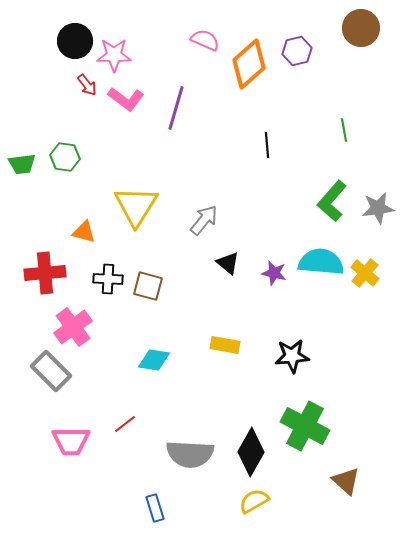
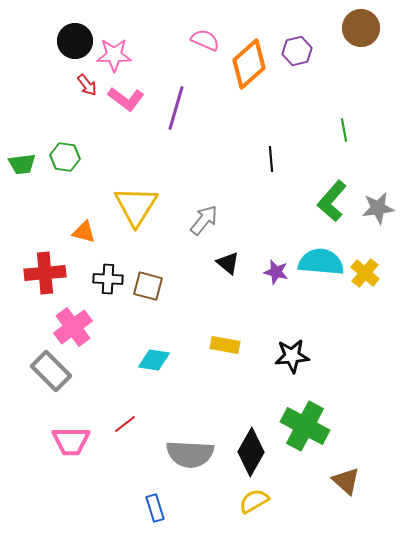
black line: moved 4 px right, 14 px down
purple star: moved 2 px right, 1 px up
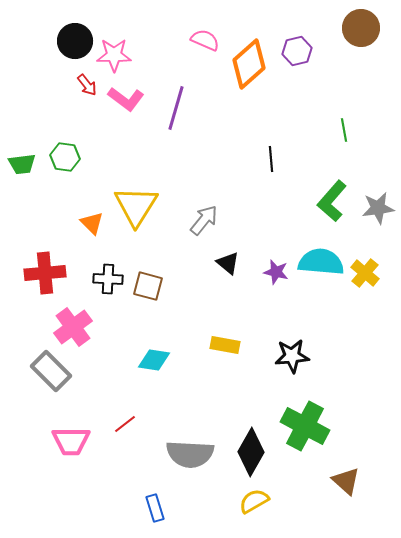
orange triangle: moved 8 px right, 9 px up; rotated 30 degrees clockwise
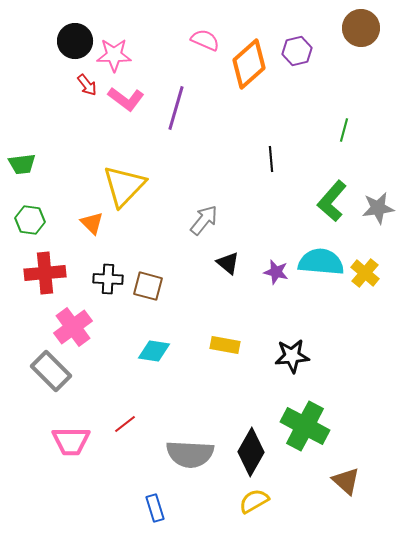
green line: rotated 25 degrees clockwise
green hexagon: moved 35 px left, 63 px down
yellow triangle: moved 12 px left, 20 px up; rotated 12 degrees clockwise
cyan diamond: moved 9 px up
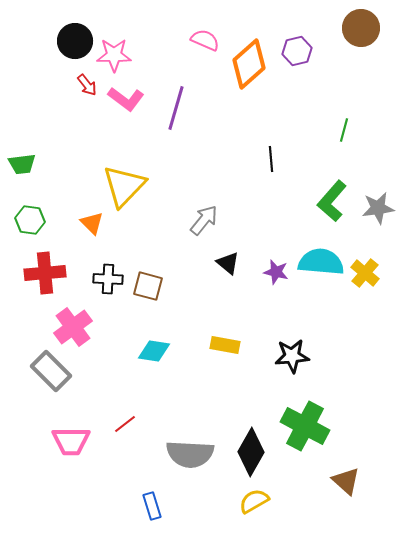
blue rectangle: moved 3 px left, 2 px up
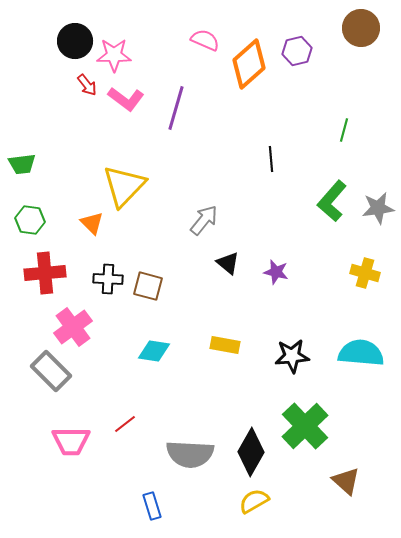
cyan semicircle: moved 40 px right, 91 px down
yellow cross: rotated 24 degrees counterclockwise
green cross: rotated 18 degrees clockwise
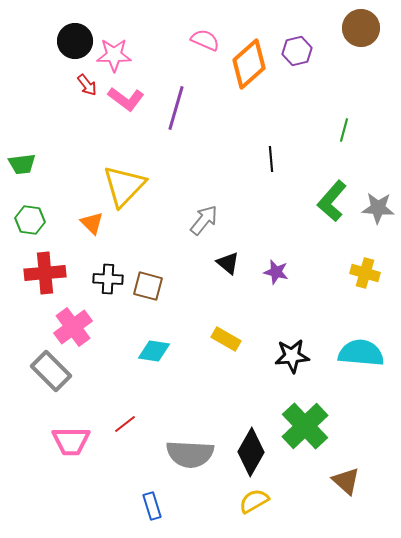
gray star: rotated 12 degrees clockwise
yellow rectangle: moved 1 px right, 6 px up; rotated 20 degrees clockwise
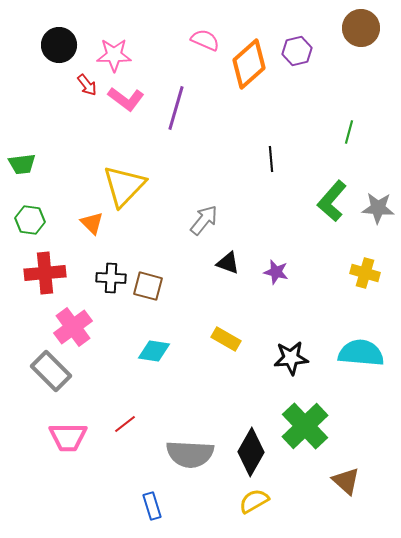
black circle: moved 16 px left, 4 px down
green line: moved 5 px right, 2 px down
black triangle: rotated 20 degrees counterclockwise
black cross: moved 3 px right, 1 px up
black star: moved 1 px left, 2 px down
pink trapezoid: moved 3 px left, 4 px up
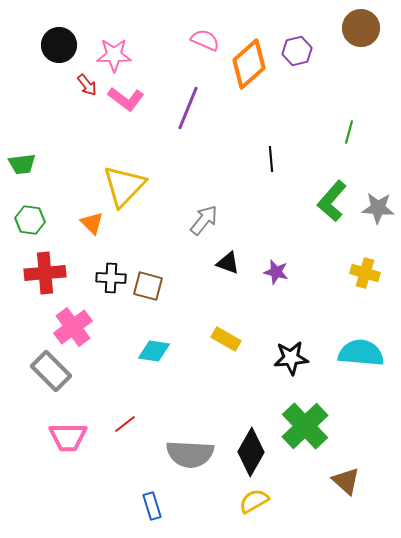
purple line: moved 12 px right; rotated 6 degrees clockwise
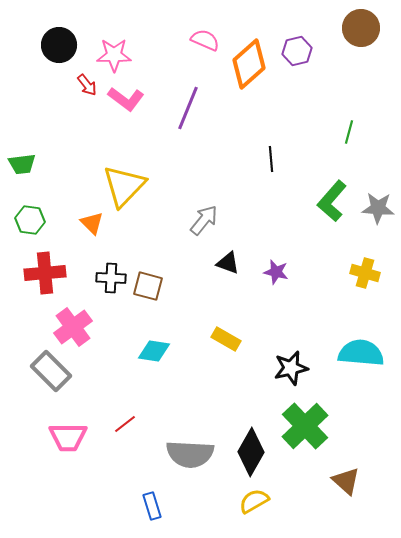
black star: moved 10 px down; rotated 8 degrees counterclockwise
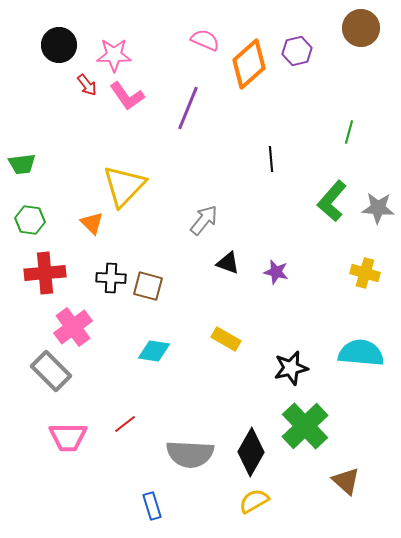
pink L-shape: moved 1 px right, 3 px up; rotated 18 degrees clockwise
